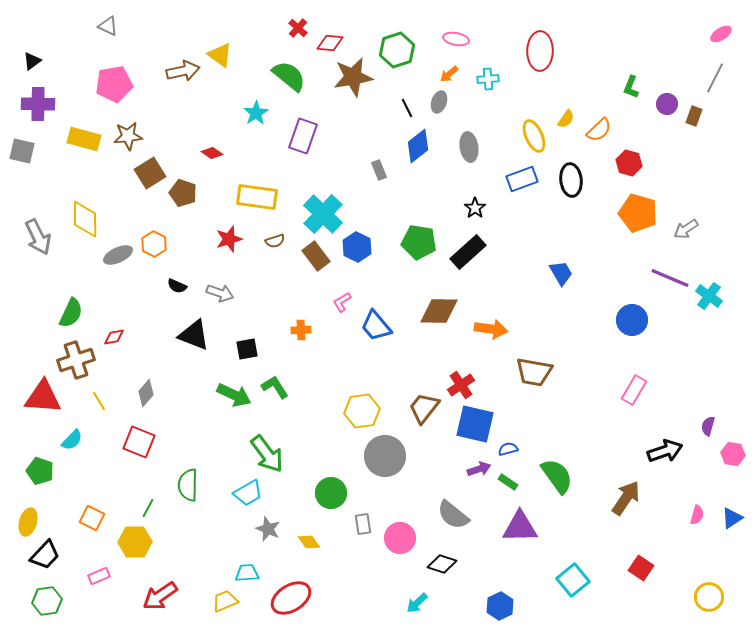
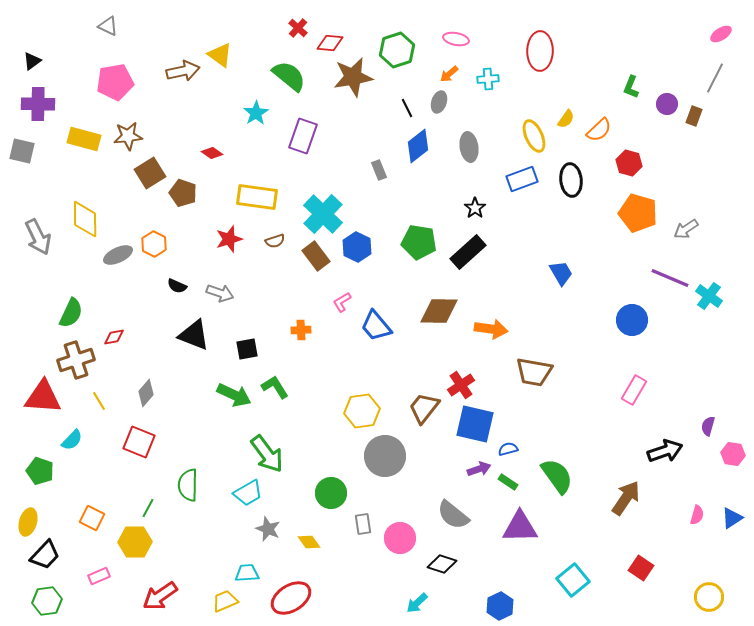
pink pentagon at (114, 84): moved 1 px right, 2 px up
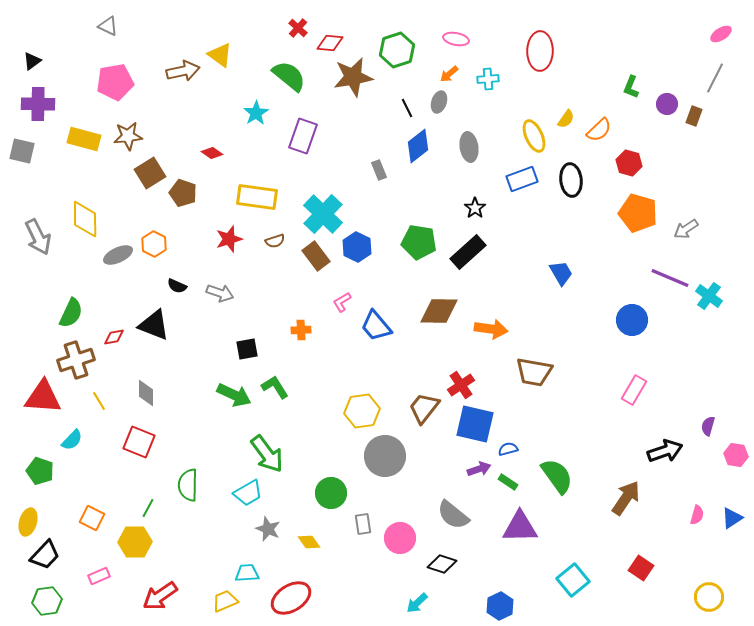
black triangle at (194, 335): moved 40 px left, 10 px up
gray diamond at (146, 393): rotated 40 degrees counterclockwise
pink hexagon at (733, 454): moved 3 px right, 1 px down
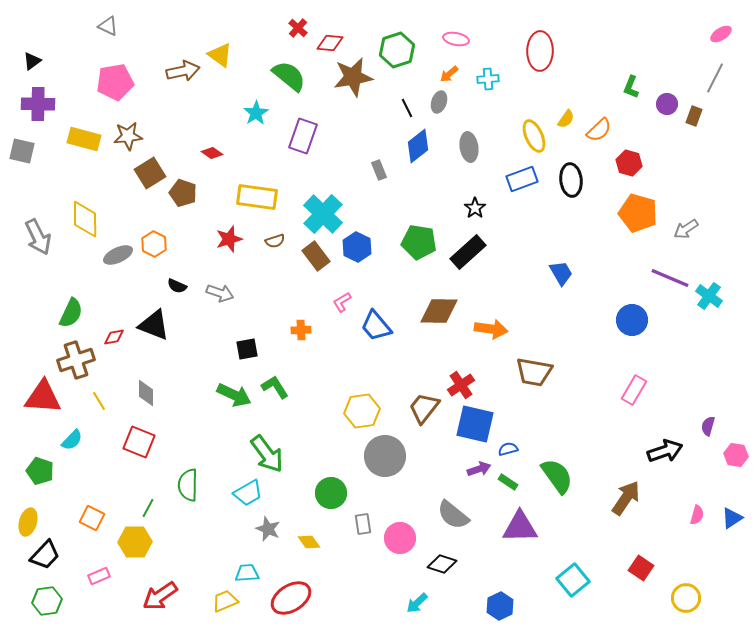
yellow circle at (709, 597): moved 23 px left, 1 px down
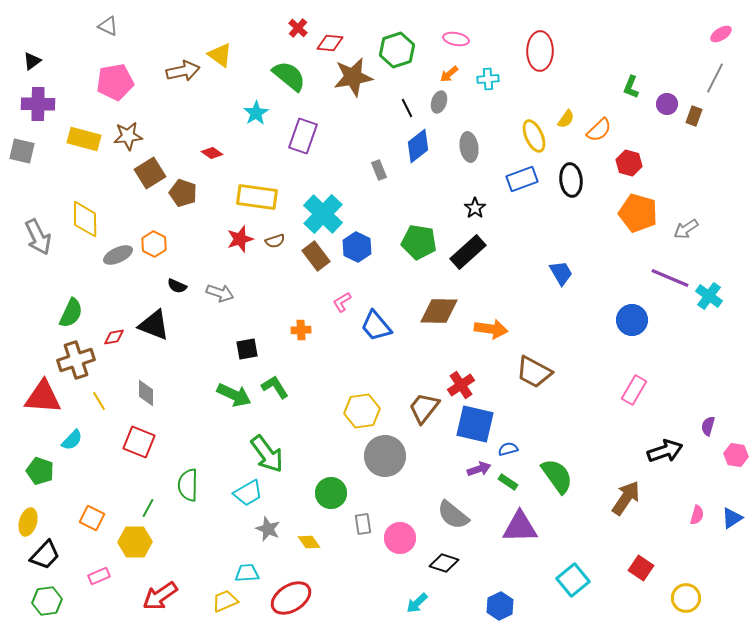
red star at (229, 239): moved 11 px right
brown trapezoid at (534, 372): rotated 18 degrees clockwise
black diamond at (442, 564): moved 2 px right, 1 px up
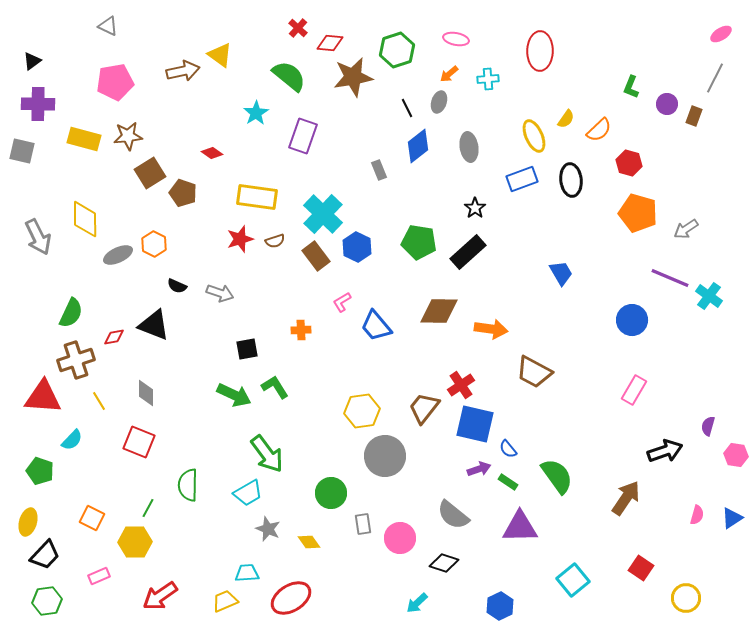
blue semicircle at (508, 449): rotated 114 degrees counterclockwise
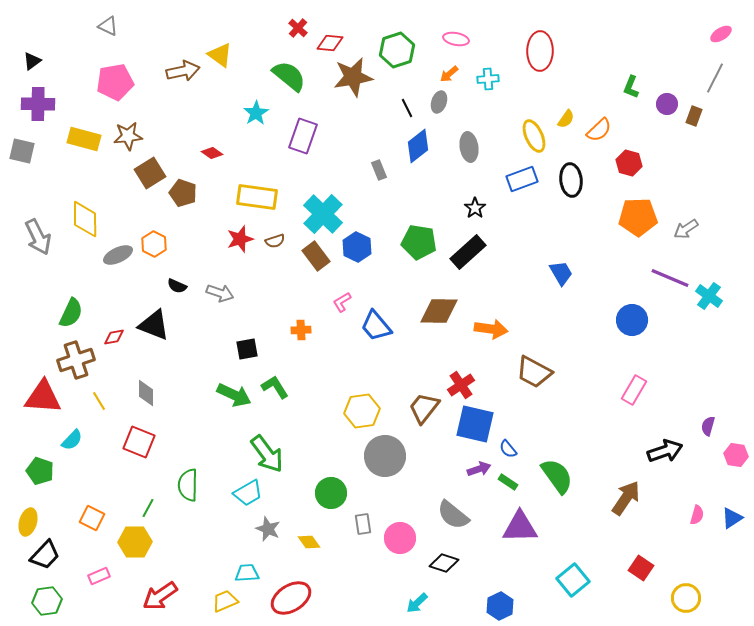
orange pentagon at (638, 213): moved 4 px down; rotated 18 degrees counterclockwise
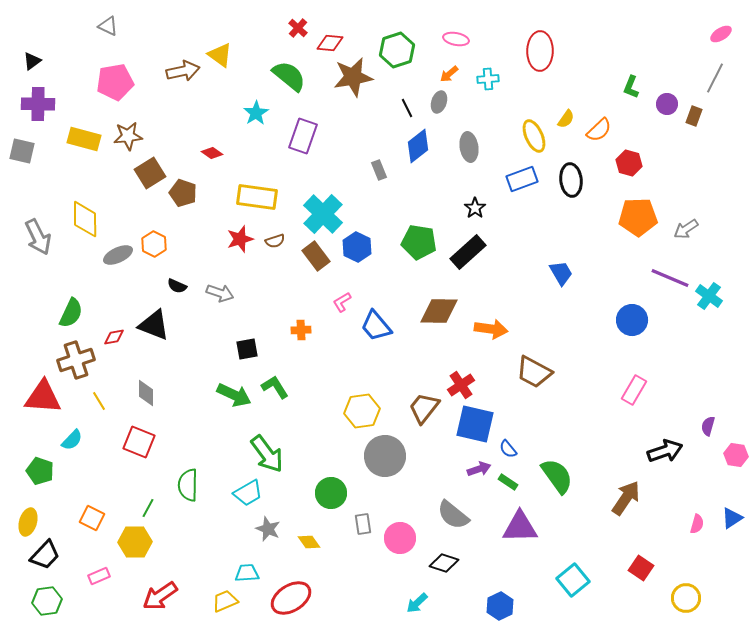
pink semicircle at (697, 515): moved 9 px down
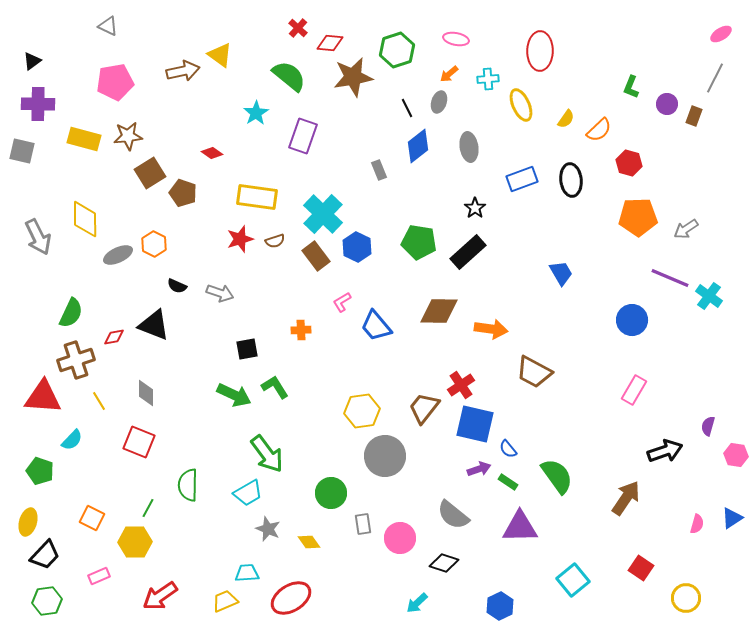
yellow ellipse at (534, 136): moved 13 px left, 31 px up
